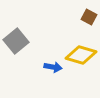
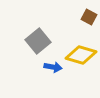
gray square: moved 22 px right
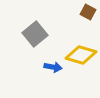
brown square: moved 1 px left, 5 px up
gray square: moved 3 px left, 7 px up
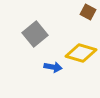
yellow diamond: moved 2 px up
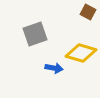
gray square: rotated 20 degrees clockwise
blue arrow: moved 1 px right, 1 px down
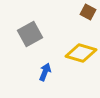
gray square: moved 5 px left; rotated 10 degrees counterclockwise
blue arrow: moved 9 px left, 4 px down; rotated 78 degrees counterclockwise
